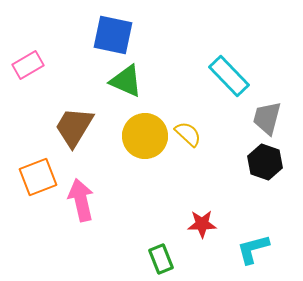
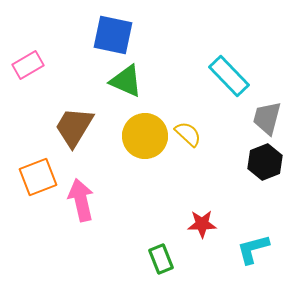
black hexagon: rotated 20 degrees clockwise
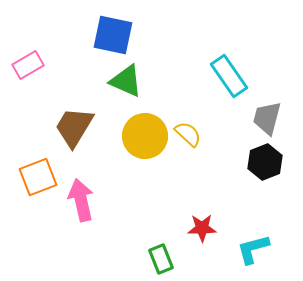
cyan rectangle: rotated 9 degrees clockwise
red star: moved 4 px down
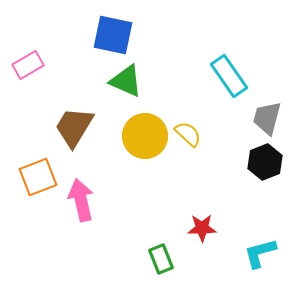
cyan L-shape: moved 7 px right, 4 px down
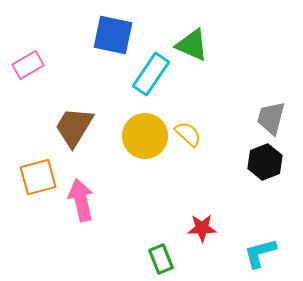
cyan rectangle: moved 78 px left, 2 px up; rotated 69 degrees clockwise
green triangle: moved 66 px right, 36 px up
gray trapezoid: moved 4 px right
orange square: rotated 6 degrees clockwise
